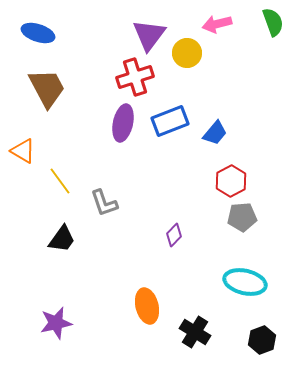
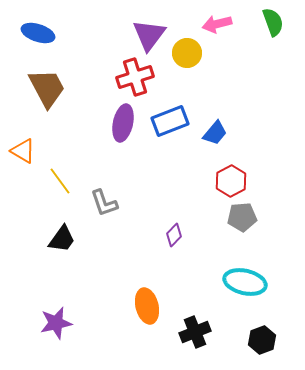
black cross: rotated 36 degrees clockwise
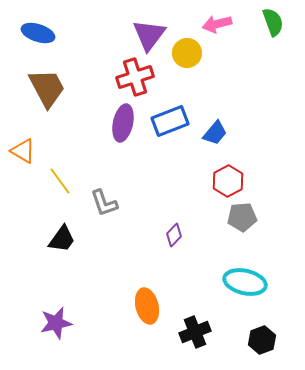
red hexagon: moved 3 px left
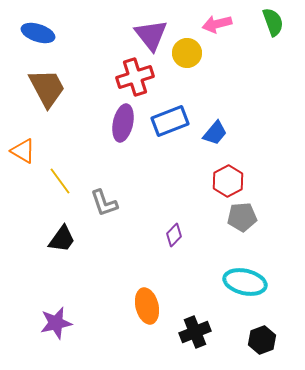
purple triangle: moved 2 px right; rotated 15 degrees counterclockwise
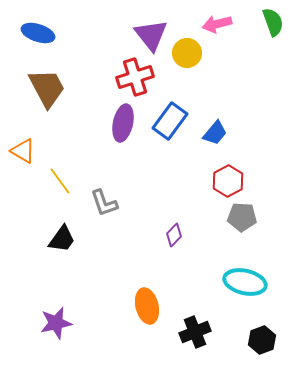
blue rectangle: rotated 33 degrees counterclockwise
gray pentagon: rotated 8 degrees clockwise
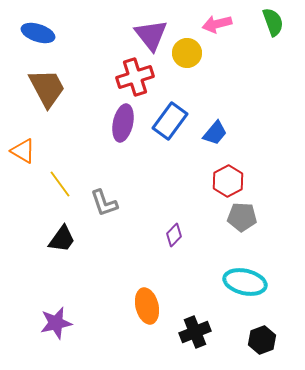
yellow line: moved 3 px down
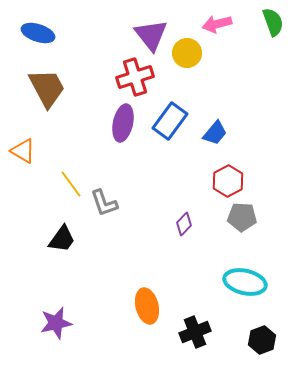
yellow line: moved 11 px right
purple diamond: moved 10 px right, 11 px up
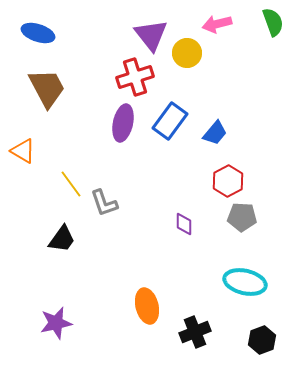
purple diamond: rotated 45 degrees counterclockwise
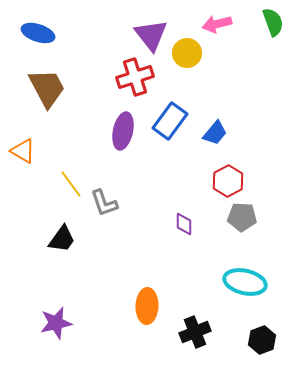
purple ellipse: moved 8 px down
orange ellipse: rotated 16 degrees clockwise
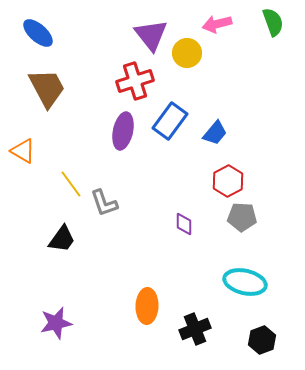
blue ellipse: rotated 24 degrees clockwise
red cross: moved 4 px down
black cross: moved 3 px up
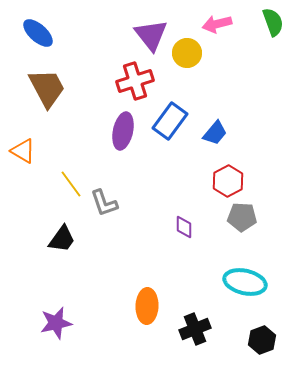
purple diamond: moved 3 px down
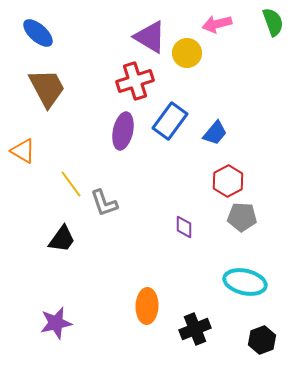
purple triangle: moved 1 px left, 2 px down; rotated 21 degrees counterclockwise
